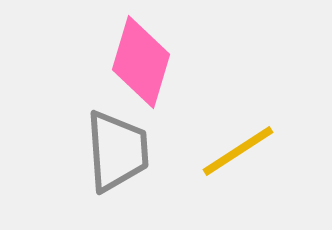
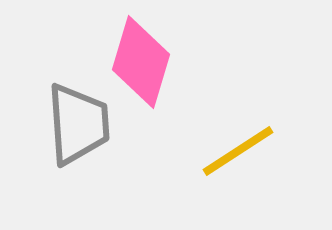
gray trapezoid: moved 39 px left, 27 px up
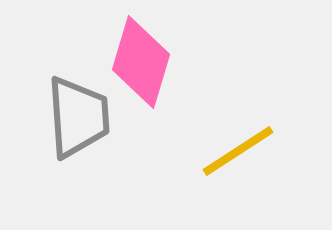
gray trapezoid: moved 7 px up
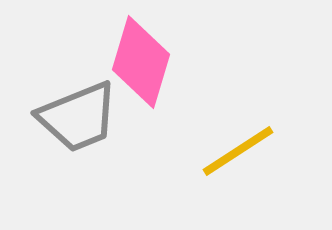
gray trapezoid: rotated 72 degrees clockwise
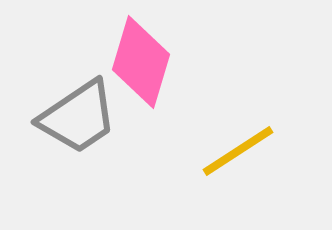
gray trapezoid: rotated 12 degrees counterclockwise
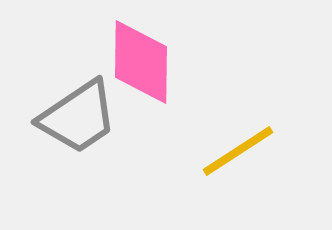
pink diamond: rotated 16 degrees counterclockwise
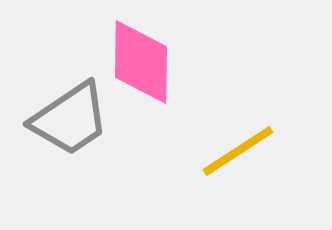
gray trapezoid: moved 8 px left, 2 px down
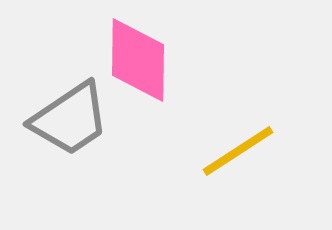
pink diamond: moved 3 px left, 2 px up
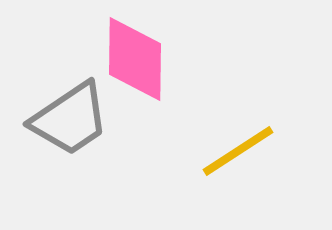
pink diamond: moved 3 px left, 1 px up
